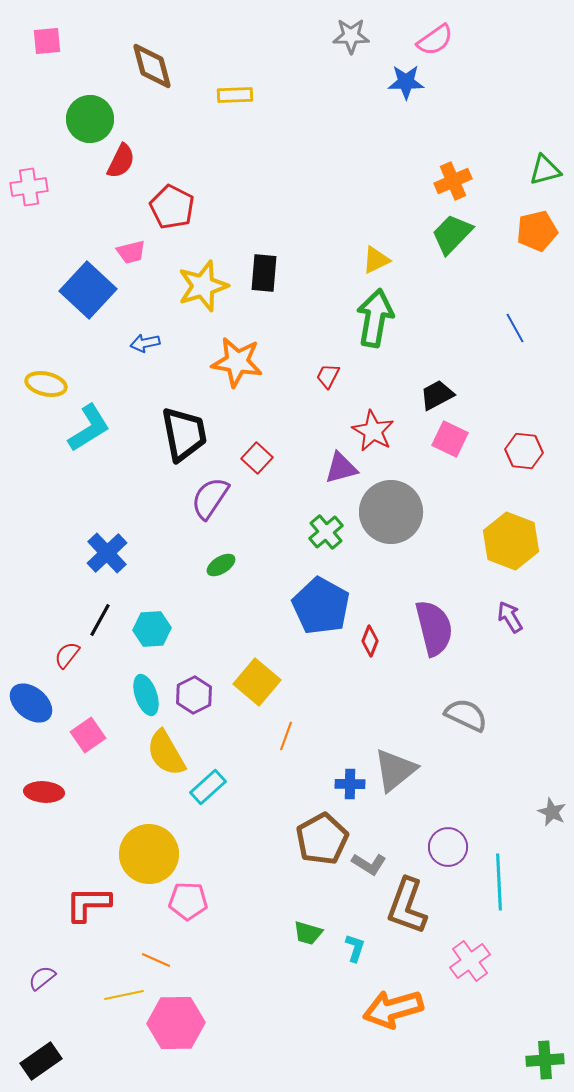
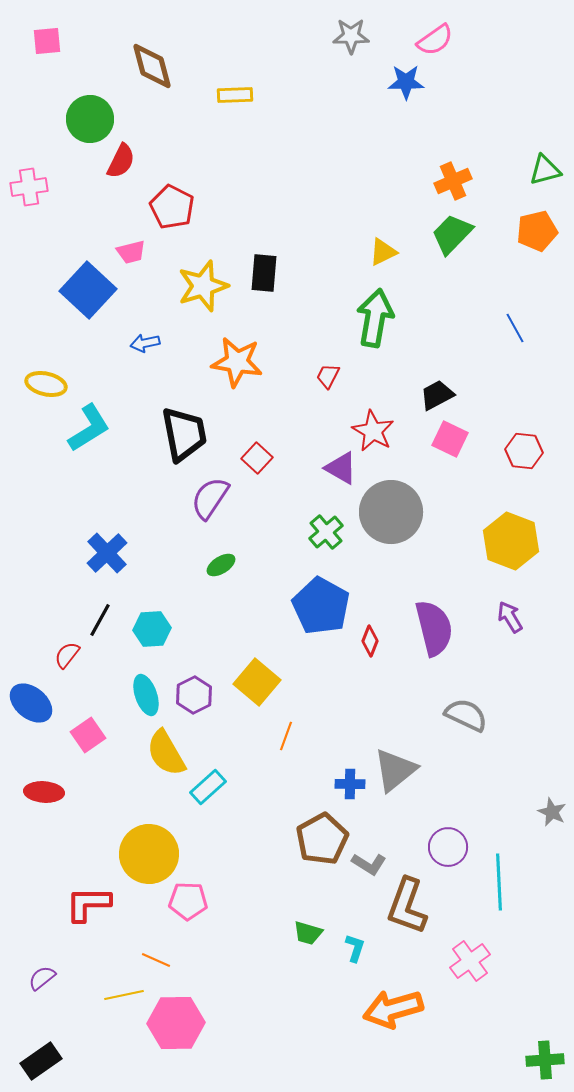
yellow triangle at (376, 260): moved 7 px right, 8 px up
purple triangle at (341, 468): rotated 45 degrees clockwise
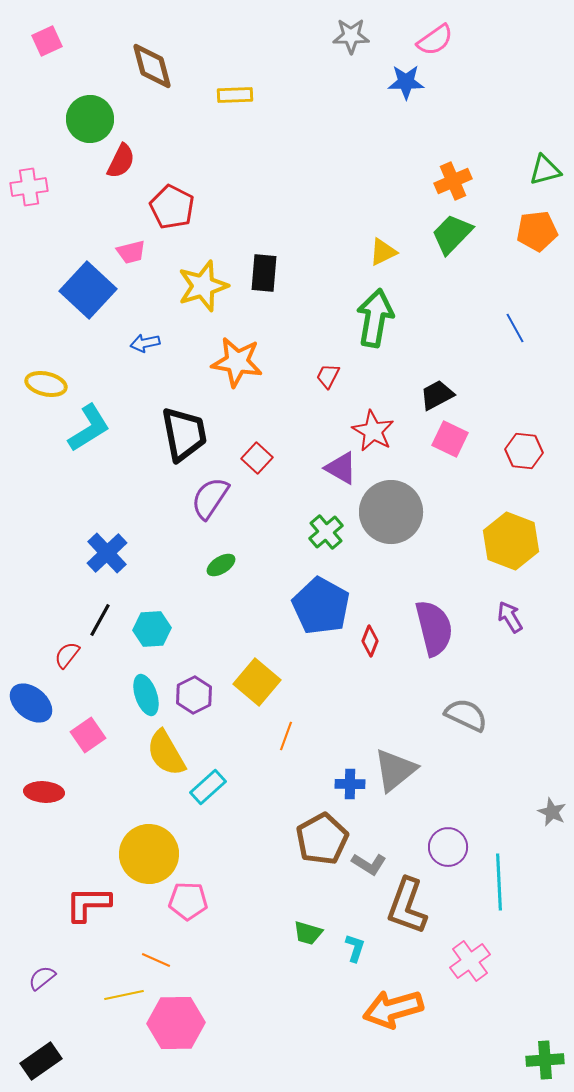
pink square at (47, 41): rotated 20 degrees counterclockwise
orange pentagon at (537, 231): rotated 6 degrees clockwise
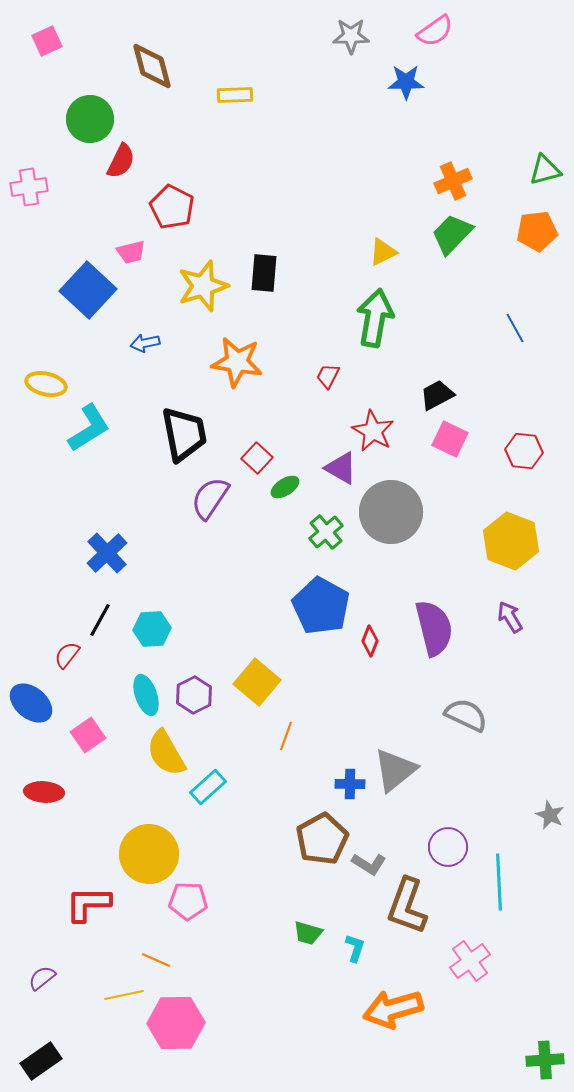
pink semicircle at (435, 40): moved 9 px up
green ellipse at (221, 565): moved 64 px right, 78 px up
gray star at (552, 812): moved 2 px left, 3 px down
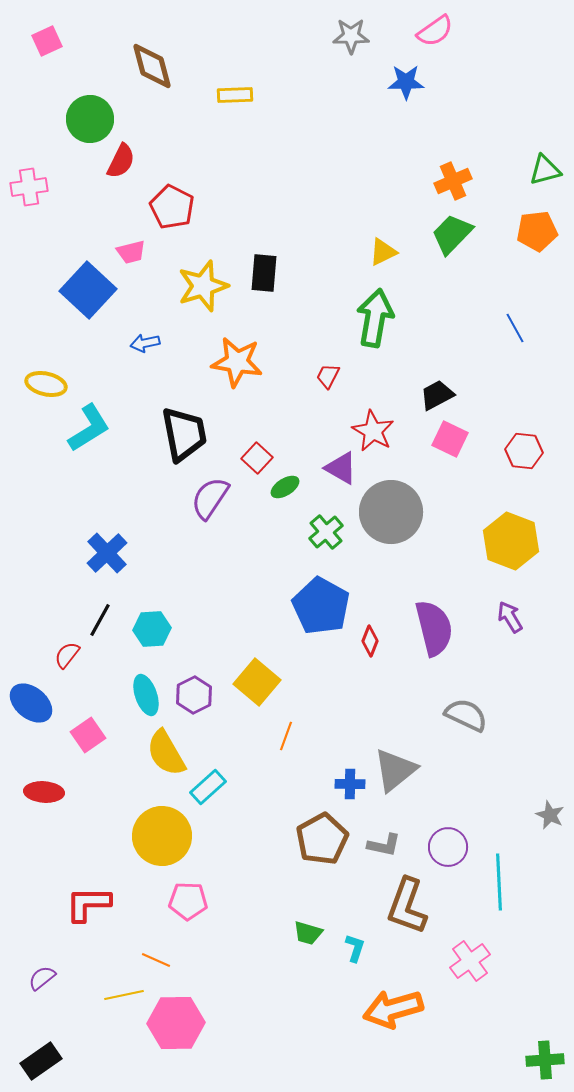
yellow circle at (149, 854): moved 13 px right, 18 px up
gray L-shape at (369, 864): moved 15 px right, 19 px up; rotated 20 degrees counterclockwise
